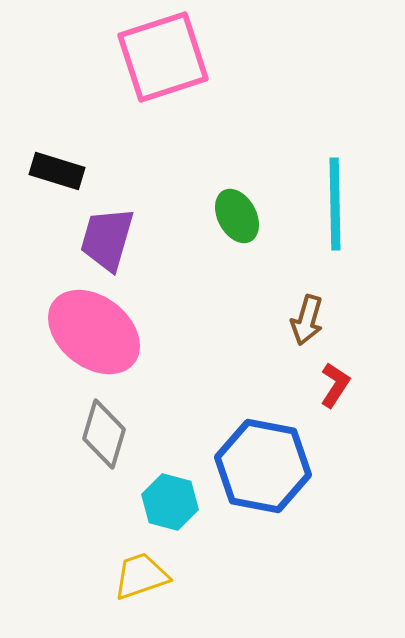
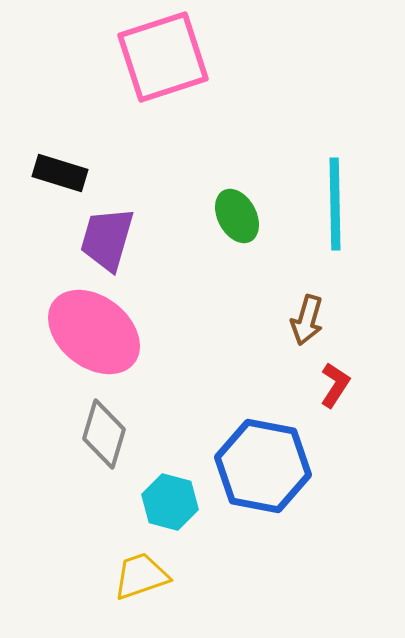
black rectangle: moved 3 px right, 2 px down
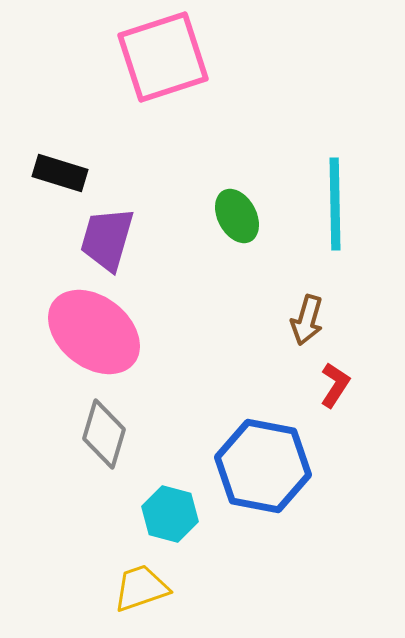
cyan hexagon: moved 12 px down
yellow trapezoid: moved 12 px down
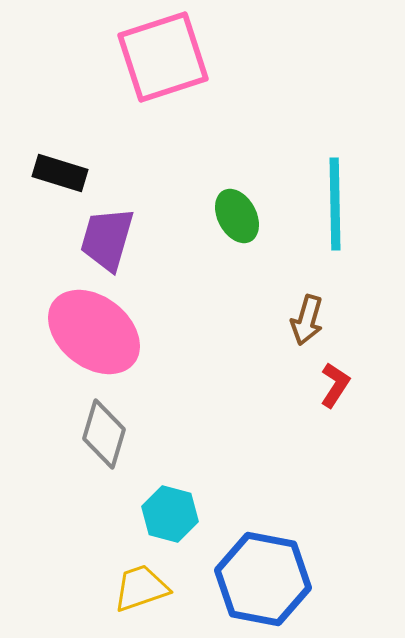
blue hexagon: moved 113 px down
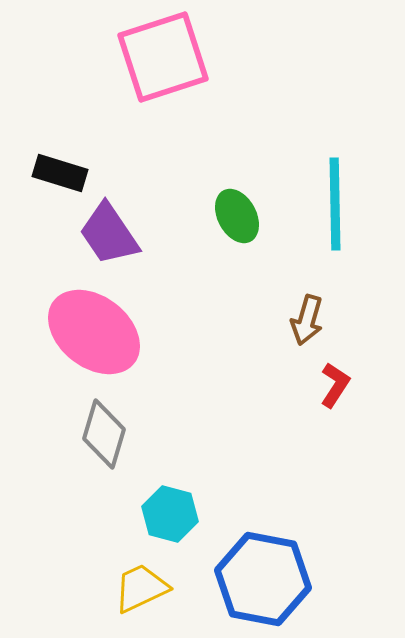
purple trapezoid: moved 2 px right, 5 px up; rotated 50 degrees counterclockwise
yellow trapezoid: rotated 6 degrees counterclockwise
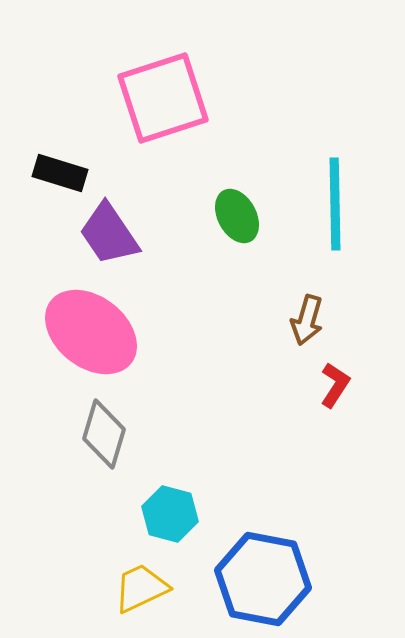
pink square: moved 41 px down
pink ellipse: moved 3 px left
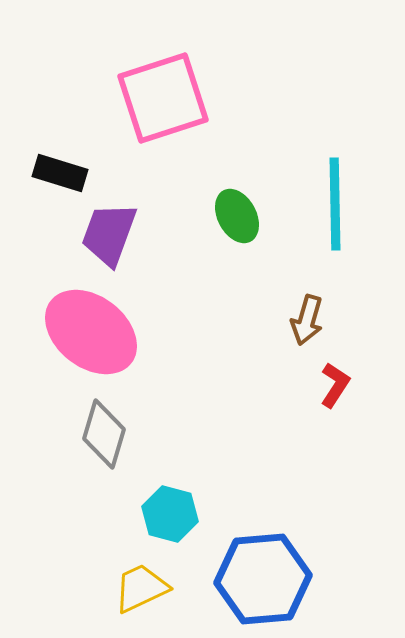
purple trapezoid: rotated 54 degrees clockwise
blue hexagon: rotated 16 degrees counterclockwise
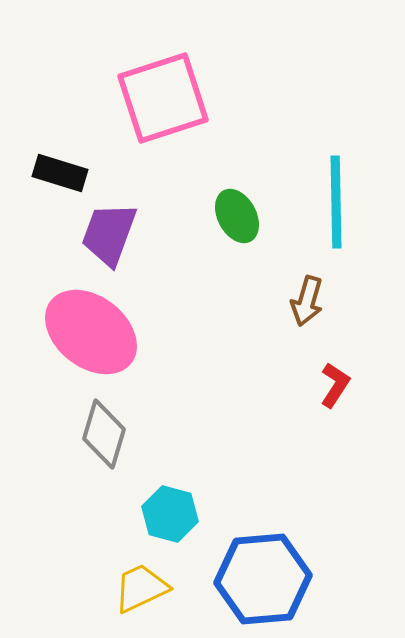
cyan line: moved 1 px right, 2 px up
brown arrow: moved 19 px up
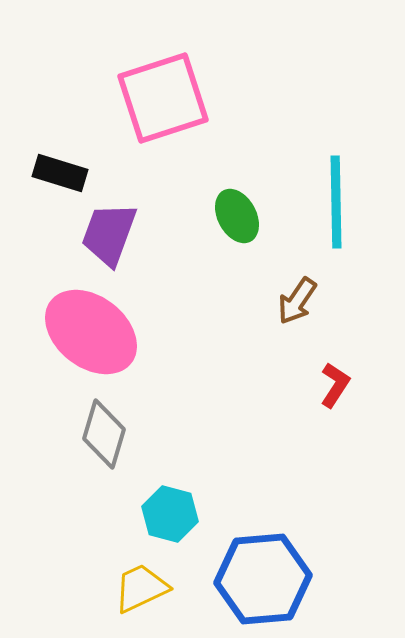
brown arrow: moved 10 px left; rotated 18 degrees clockwise
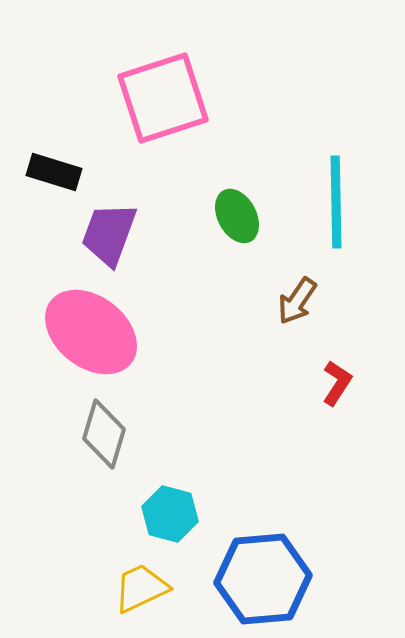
black rectangle: moved 6 px left, 1 px up
red L-shape: moved 2 px right, 2 px up
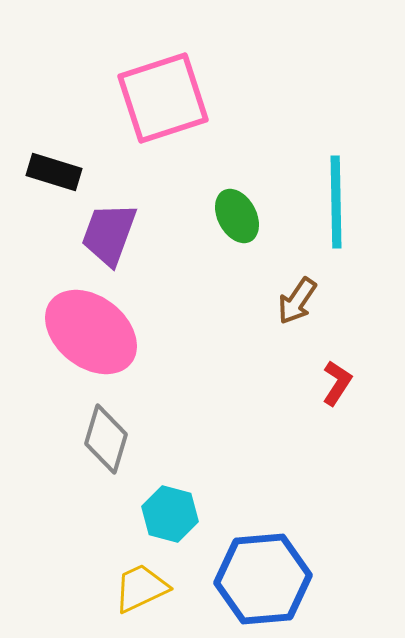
gray diamond: moved 2 px right, 5 px down
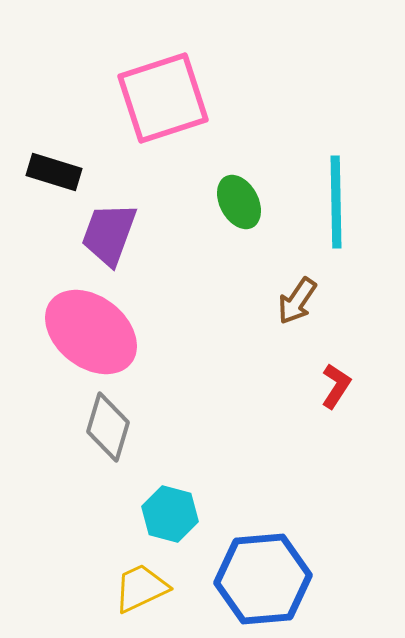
green ellipse: moved 2 px right, 14 px up
red L-shape: moved 1 px left, 3 px down
gray diamond: moved 2 px right, 12 px up
